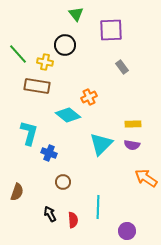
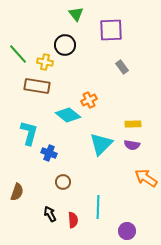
orange cross: moved 3 px down
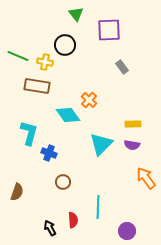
purple square: moved 2 px left
green line: moved 2 px down; rotated 25 degrees counterclockwise
orange cross: rotated 21 degrees counterclockwise
cyan diamond: rotated 15 degrees clockwise
orange arrow: rotated 20 degrees clockwise
black arrow: moved 14 px down
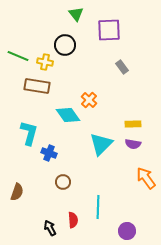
purple semicircle: moved 1 px right, 1 px up
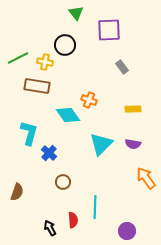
green triangle: moved 1 px up
green line: moved 2 px down; rotated 50 degrees counterclockwise
orange cross: rotated 21 degrees counterclockwise
yellow rectangle: moved 15 px up
blue cross: rotated 21 degrees clockwise
cyan line: moved 3 px left
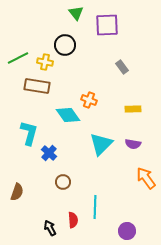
purple square: moved 2 px left, 5 px up
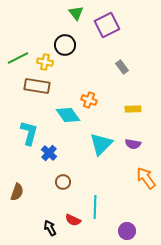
purple square: rotated 25 degrees counterclockwise
red semicircle: rotated 119 degrees clockwise
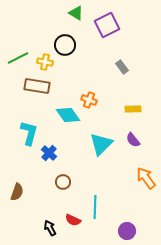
green triangle: rotated 21 degrees counterclockwise
purple semicircle: moved 4 px up; rotated 42 degrees clockwise
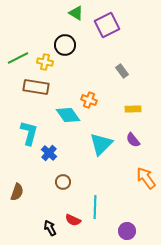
gray rectangle: moved 4 px down
brown rectangle: moved 1 px left, 1 px down
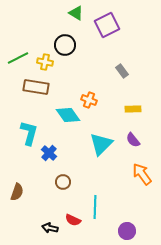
orange arrow: moved 4 px left, 4 px up
black arrow: rotated 49 degrees counterclockwise
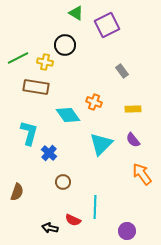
orange cross: moved 5 px right, 2 px down
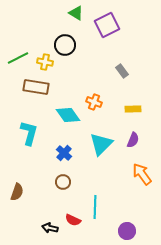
purple semicircle: rotated 119 degrees counterclockwise
blue cross: moved 15 px right
